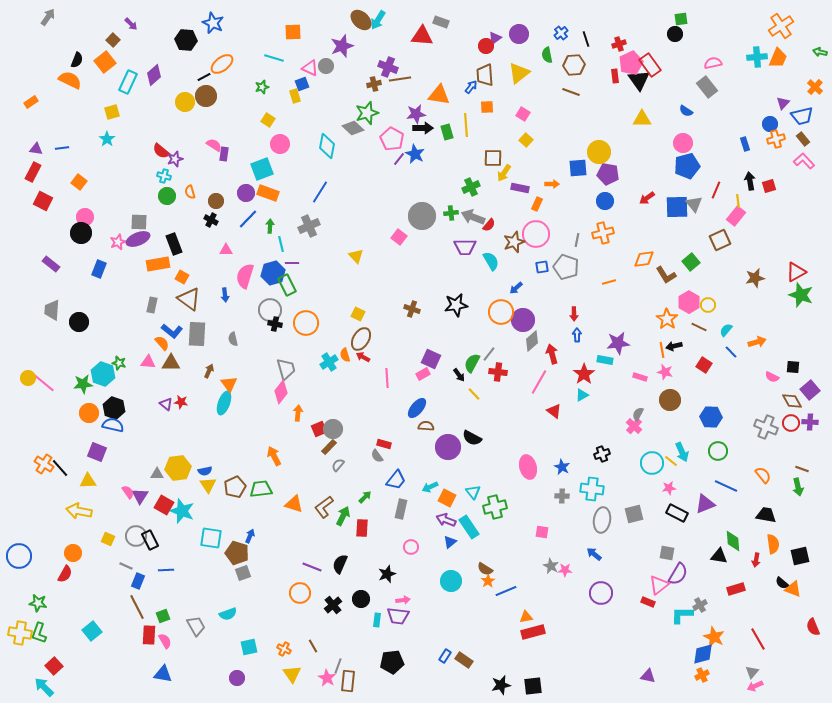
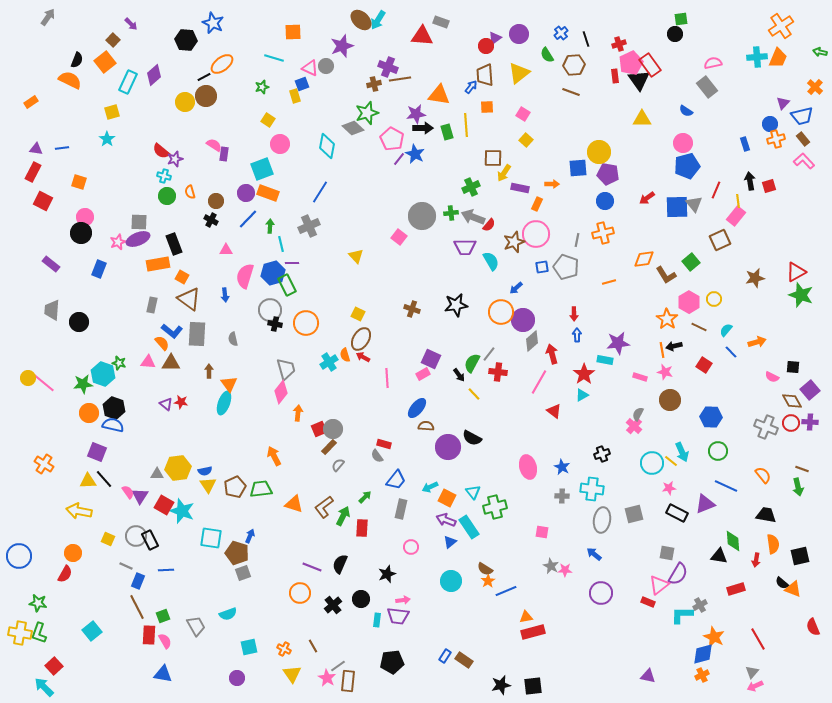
green semicircle at (547, 55): rotated 21 degrees counterclockwise
orange square at (79, 182): rotated 21 degrees counterclockwise
yellow circle at (708, 305): moved 6 px right, 6 px up
brown arrow at (209, 371): rotated 24 degrees counterclockwise
black line at (60, 468): moved 44 px right, 11 px down
gray line at (338, 666): rotated 35 degrees clockwise
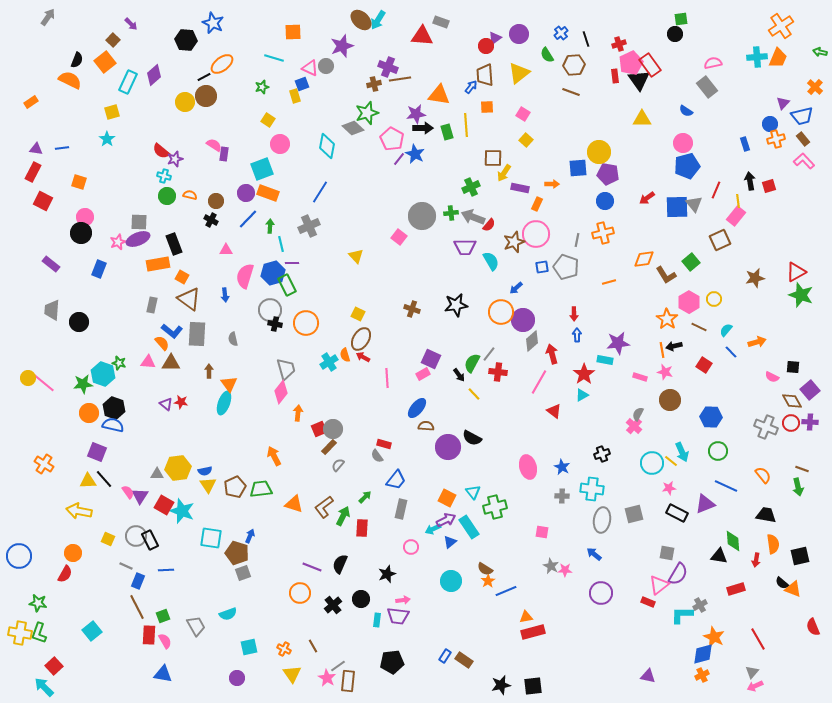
orange semicircle at (190, 192): moved 3 px down; rotated 120 degrees clockwise
cyan arrow at (430, 487): moved 3 px right, 42 px down
purple arrow at (446, 520): rotated 132 degrees clockwise
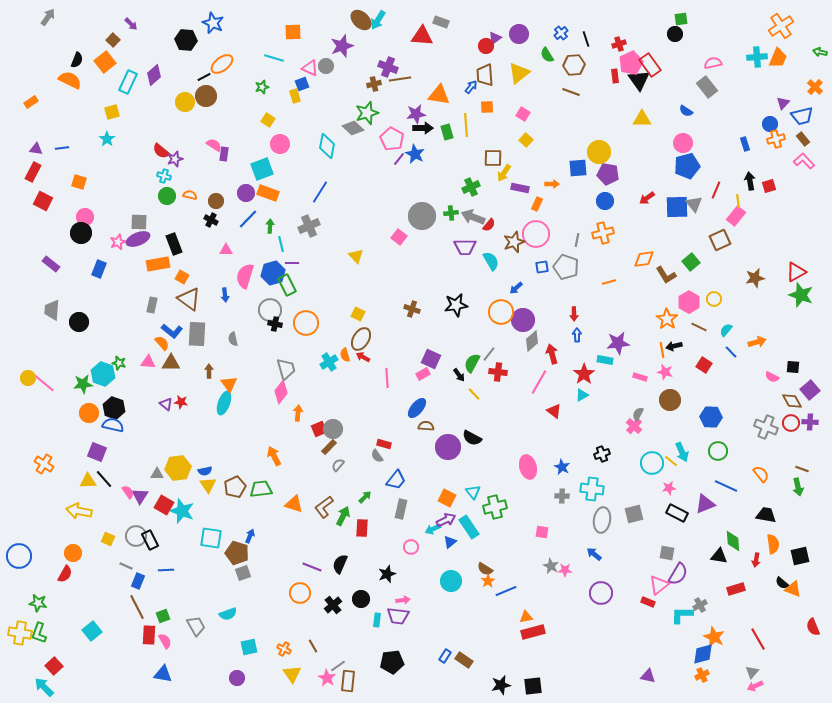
orange semicircle at (763, 475): moved 2 px left, 1 px up
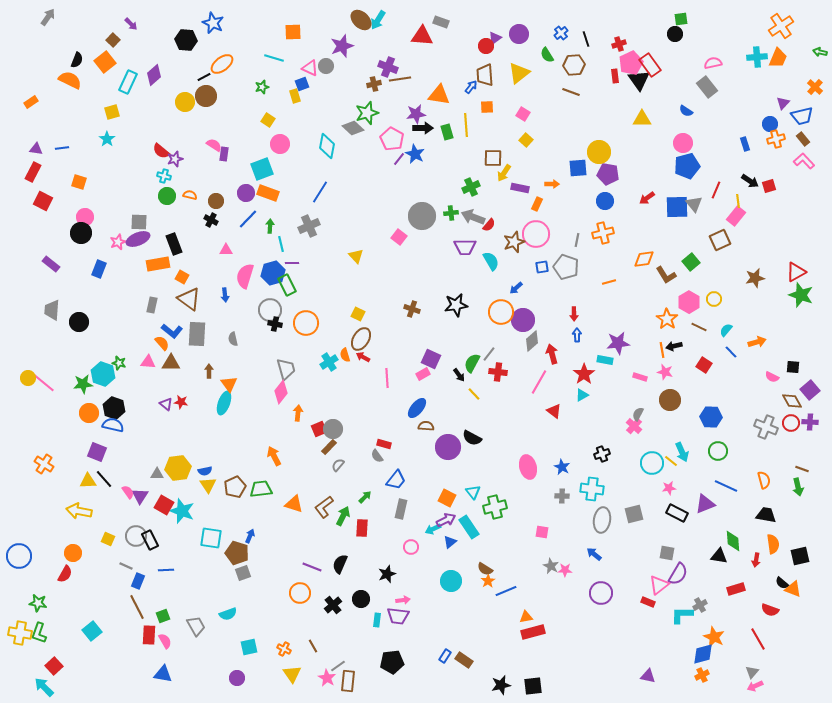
black arrow at (750, 181): rotated 132 degrees clockwise
orange semicircle at (761, 474): moved 3 px right, 6 px down; rotated 24 degrees clockwise
red semicircle at (813, 627): moved 43 px left, 17 px up; rotated 48 degrees counterclockwise
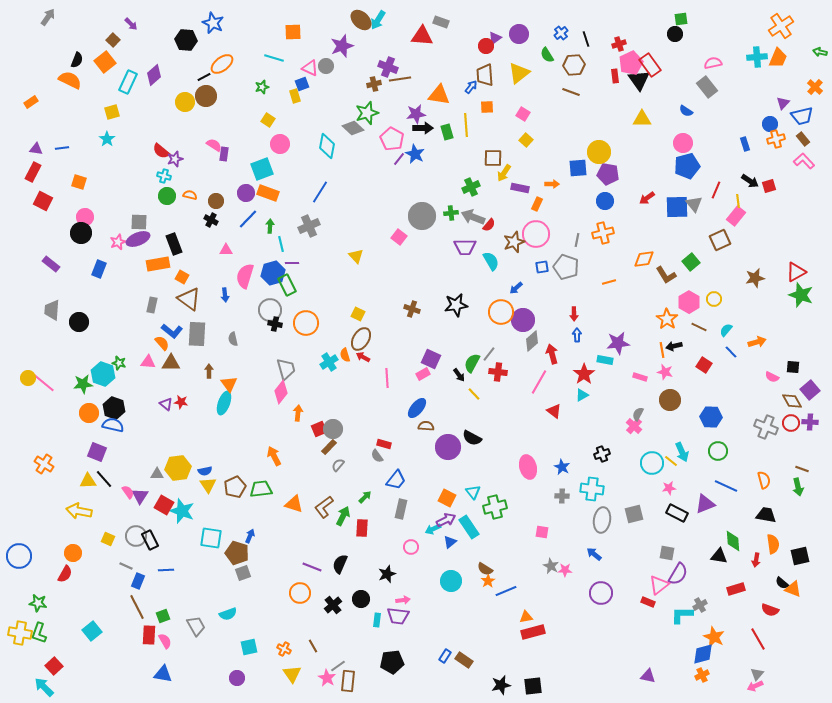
gray triangle at (752, 672): moved 5 px right, 2 px down
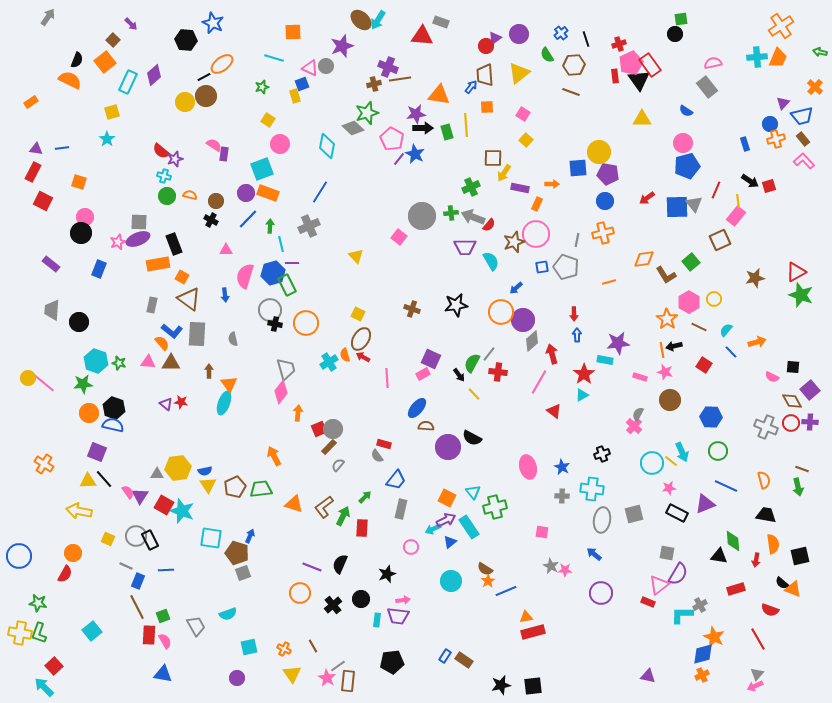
cyan hexagon at (103, 374): moved 7 px left, 13 px up
